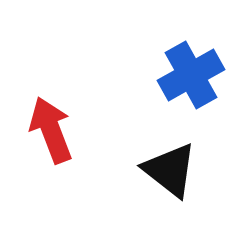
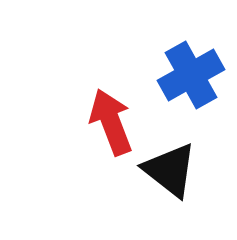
red arrow: moved 60 px right, 8 px up
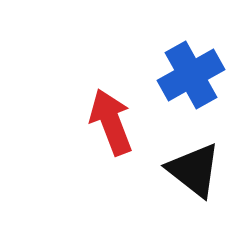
black triangle: moved 24 px right
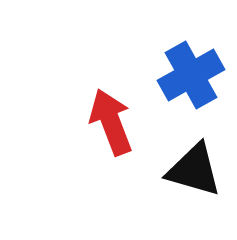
black triangle: rotated 22 degrees counterclockwise
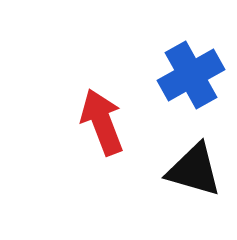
red arrow: moved 9 px left
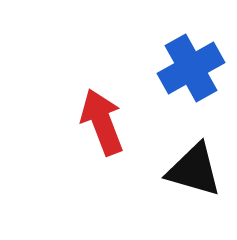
blue cross: moved 7 px up
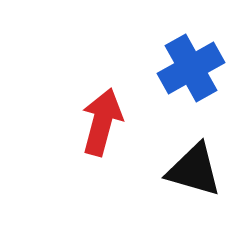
red arrow: rotated 36 degrees clockwise
